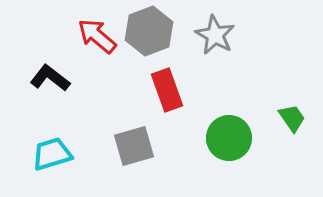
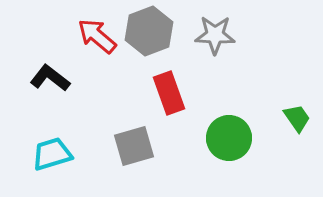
gray star: rotated 27 degrees counterclockwise
red rectangle: moved 2 px right, 3 px down
green trapezoid: moved 5 px right
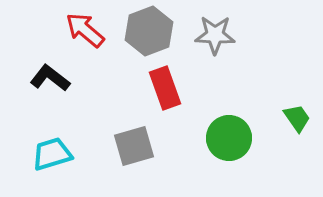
red arrow: moved 12 px left, 6 px up
red rectangle: moved 4 px left, 5 px up
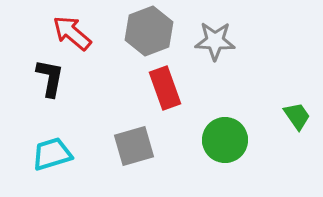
red arrow: moved 13 px left, 3 px down
gray star: moved 6 px down
black L-shape: rotated 63 degrees clockwise
green trapezoid: moved 2 px up
green circle: moved 4 px left, 2 px down
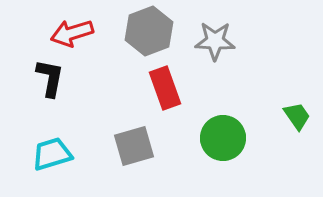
red arrow: rotated 57 degrees counterclockwise
green circle: moved 2 px left, 2 px up
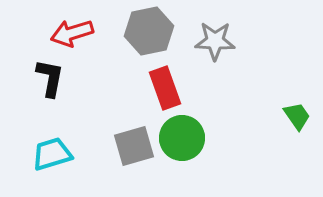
gray hexagon: rotated 9 degrees clockwise
green circle: moved 41 px left
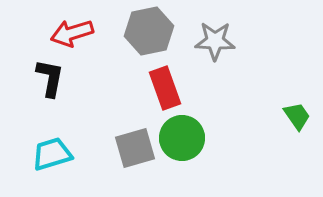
gray square: moved 1 px right, 2 px down
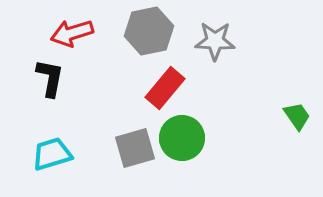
red rectangle: rotated 60 degrees clockwise
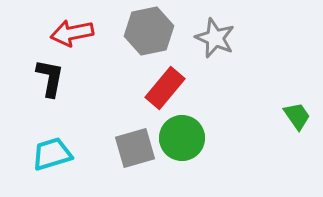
red arrow: rotated 6 degrees clockwise
gray star: moved 3 px up; rotated 21 degrees clockwise
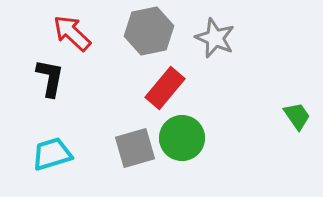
red arrow: rotated 54 degrees clockwise
